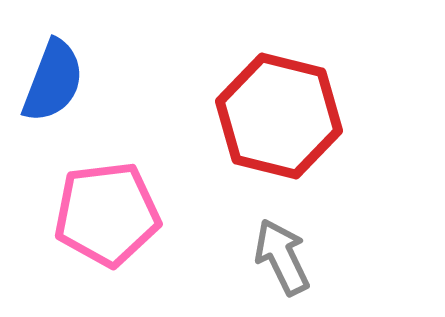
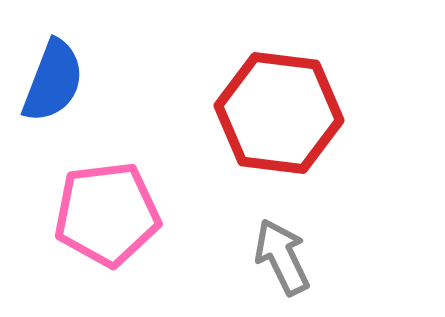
red hexagon: moved 3 px up; rotated 7 degrees counterclockwise
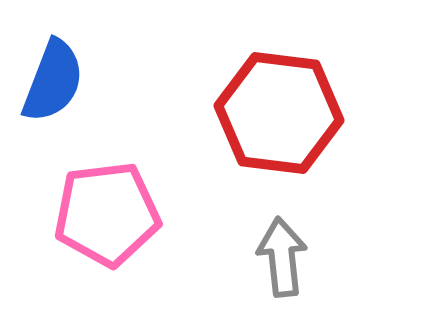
gray arrow: rotated 20 degrees clockwise
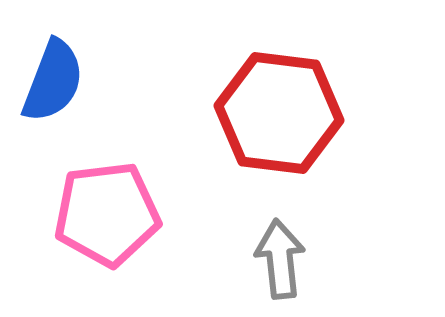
gray arrow: moved 2 px left, 2 px down
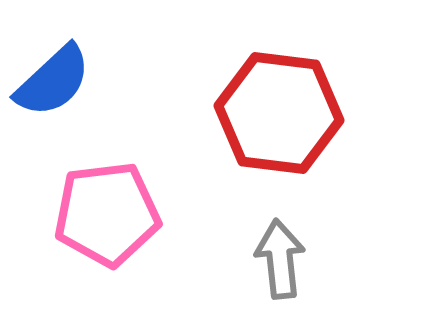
blue semicircle: rotated 26 degrees clockwise
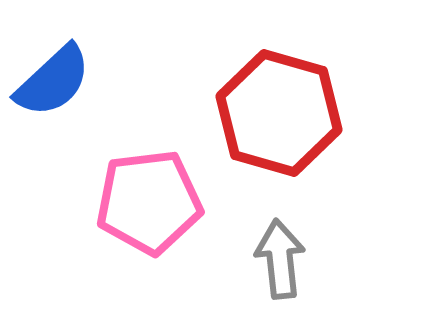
red hexagon: rotated 9 degrees clockwise
pink pentagon: moved 42 px right, 12 px up
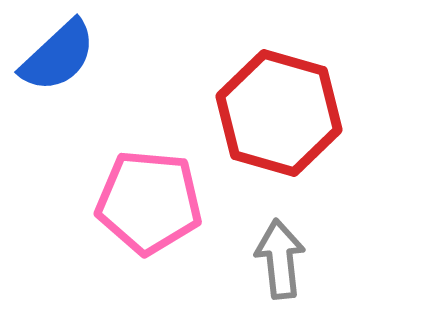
blue semicircle: moved 5 px right, 25 px up
pink pentagon: rotated 12 degrees clockwise
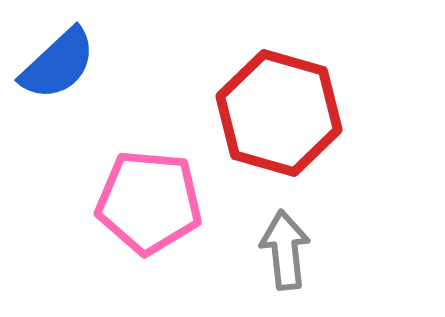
blue semicircle: moved 8 px down
gray arrow: moved 5 px right, 9 px up
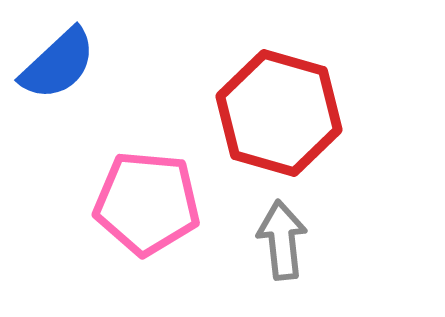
pink pentagon: moved 2 px left, 1 px down
gray arrow: moved 3 px left, 10 px up
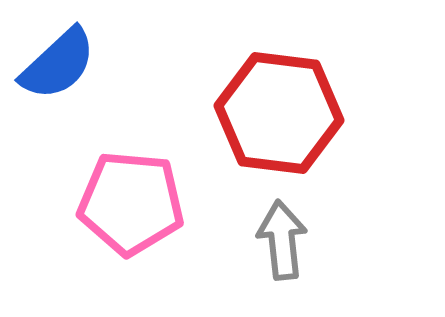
red hexagon: rotated 9 degrees counterclockwise
pink pentagon: moved 16 px left
